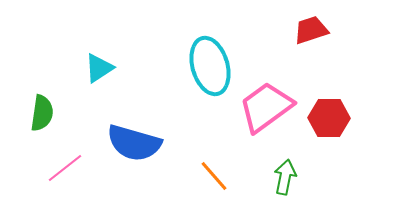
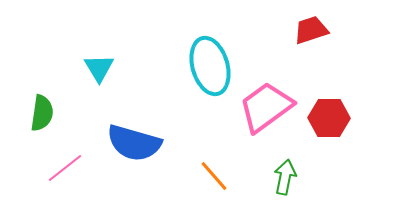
cyan triangle: rotated 28 degrees counterclockwise
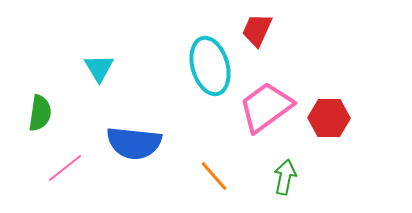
red trapezoid: moved 54 px left; rotated 48 degrees counterclockwise
green semicircle: moved 2 px left
blue semicircle: rotated 10 degrees counterclockwise
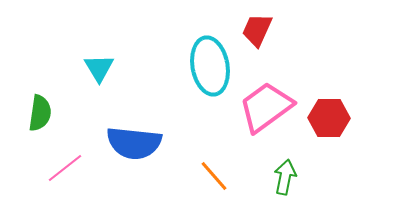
cyan ellipse: rotated 6 degrees clockwise
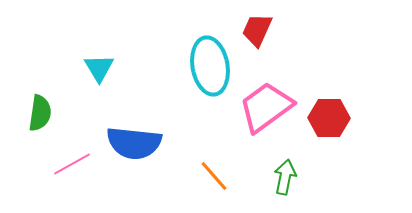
pink line: moved 7 px right, 4 px up; rotated 9 degrees clockwise
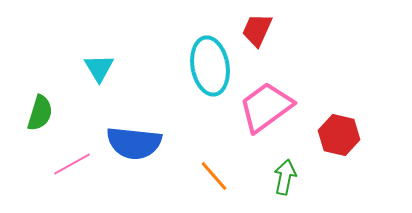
green semicircle: rotated 9 degrees clockwise
red hexagon: moved 10 px right, 17 px down; rotated 12 degrees clockwise
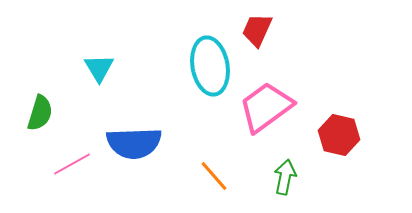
blue semicircle: rotated 8 degrees counterclockwise
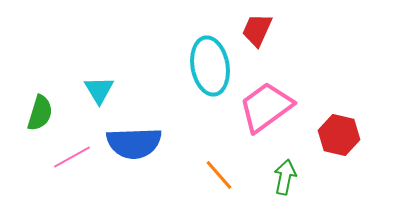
cyan triangle: moved 22 px down
pink line: moved 7 px up
orange line: moved 5 px right, 1 px up
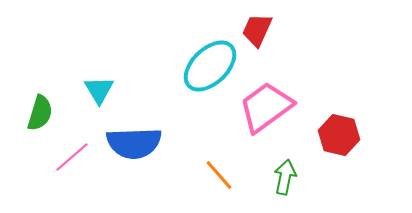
cyan ellipse: rotated 56 degrees clockwise
pink line: rotated 12 degrees counterclockwise
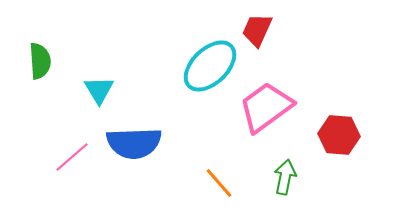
green semicircle: moved 52 px up; rotated 21 degrees counterclockwise
red hexagon: rotated 9 degrees counterclockwise
orange line: moved 8 px down
